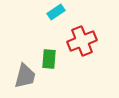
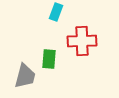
cyan rectangle: rotated 36 degrees counterclockwise
red cross: rotated 20 degrees clockwise
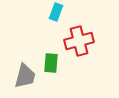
red cross: moved 3 px left; rotated 12 degrees counterclockwise
green rectangle: moved 2 px right, 4 px down
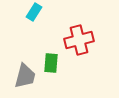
cyan rectangle: moved 22 px left; rotated 12 degrees clockwise
red cross: moved 1 px up
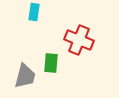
cyan rectangle: rotated 24 degrees counterclockwise
red cross: rotated 36 degrees clockwise
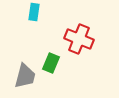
red cross: moved 1 px up
green rectangle: rotated 18 degrees clockwise
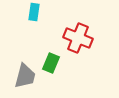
red cross: moved 1 px left, 1 px up
